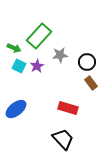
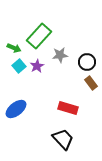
cyan square: rotated 24 degrees clockwise
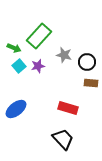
gray star: moved 4 px right; rotated 21 degrees clockwise
purple star: moved 1 px right; rotated 16 degrees clockwise
brown rectangle: rotated 48 degrees counterclockwise
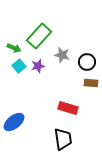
gray star: moved 2 px left
blue ellipse: moved 2 px left, 13 px down
black trapezoid: rotated 35 degrees clockwise
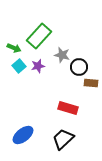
black circle: moved 8 px left, 5 px down
blue ellipse: moved 9 px right, 13 px down
black trapezoid: rotated 125 degrees counterclockwise
